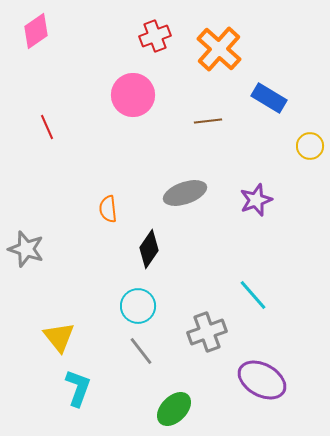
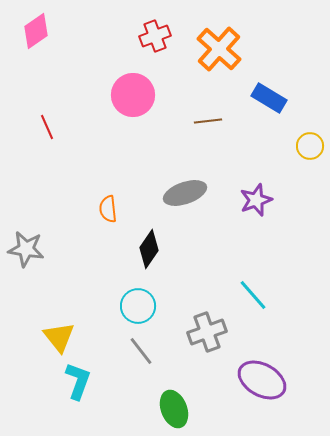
gray star: rotated 9 degrees counterclockwise
cyan L-shape: moved 7 px up
green ellipse: rotated 66 degrees counterclockwise
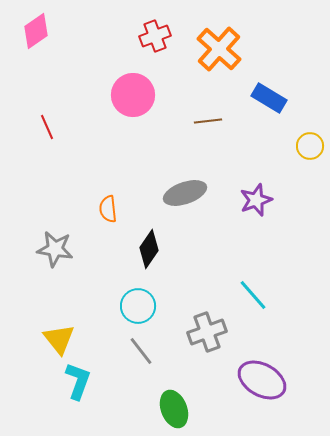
gray star: moved 29 px right
yellow triangle: moved 2 px down
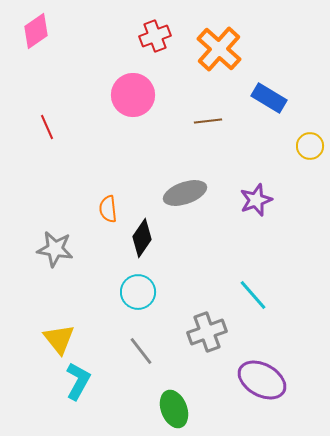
black diamond: moved 7 px left, 11 px up
cyan circle: moved 14 px up
cyan L-shape: rotated 9 degrees clockwise
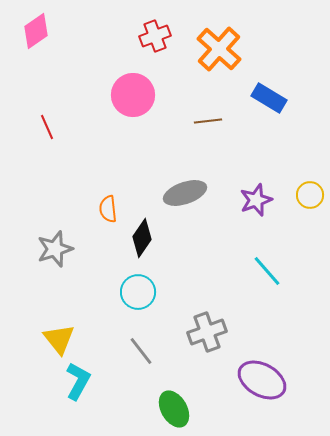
yellow circle: moved 49 px down
gray star: rotated 27 degrees counterclockwise
cyan line: moved 14 px right, 24 px up
green ellipse: rotated 9 degrees counterclockwise
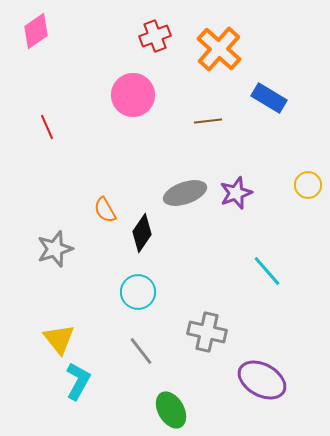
yellow circle: moved 2 px left, 10 px up
purple star: moved 20 px left, 7 px up
orange semicircle: moved 3 px left, 1 px down; rotated 24 degrees counterclockwise
black diamond: moved 5 px up
gray cross: rotated 33 degrees clockwise
green ellipse: moved 3 px left, 1 px down
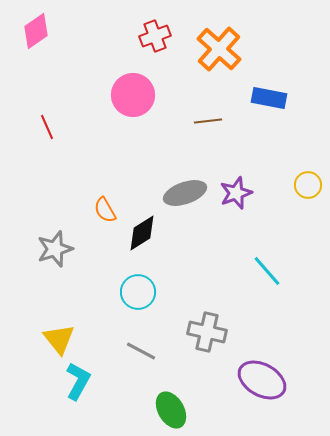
blue rectangle: rotated 20 degrees counterclockwise
black diamond: rotated 24 degrees clockwise
gray line: rotated 24 degrees counterclockwise
